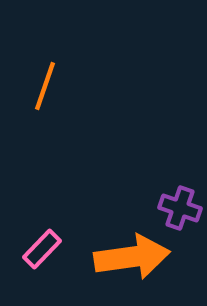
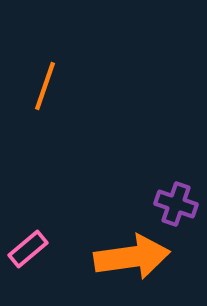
purple cross: moved 4 px left, 4 px up
pink rectangle: moved 14 px left; rotated 6 degrees clockwise
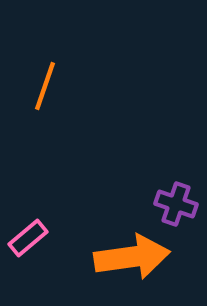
pink rectangle: moved 11 px up
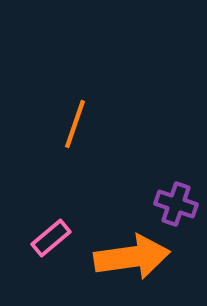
orange line: moved 30 px right, 38 px down
pink rectangle: moved 23 px right
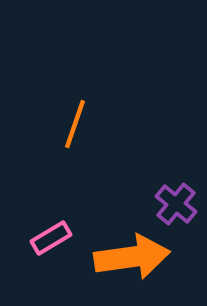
purple cross: rotated 21 degrees clockwise
pink rectangle: rotated 9 degrees clockwise
